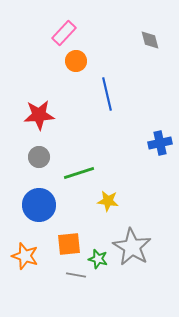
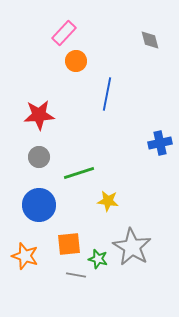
blue line: rotated 24 degrees clockwise
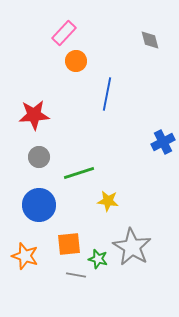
red star: moved 5 px left
blue cross: moved 3 px right, 1 px up; rotated 15 degrees counterclockwise
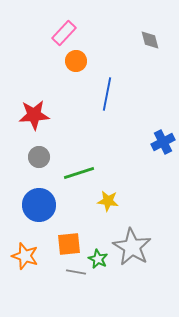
green star: rotated 12 degrees clockwise
gray line: moved 3 px up
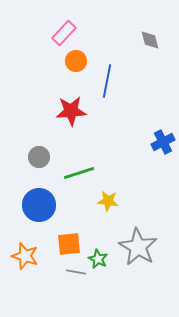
blue line: moved 13 px up
red star: moved 37 px right, 4 px up
gray star: moved 6 px right
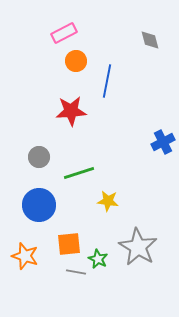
pink rectangle: rotated 20 degrees clockwise
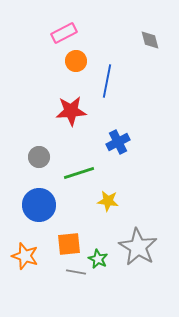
blue cross: moved 45 px left
